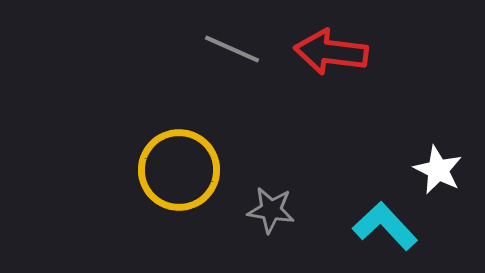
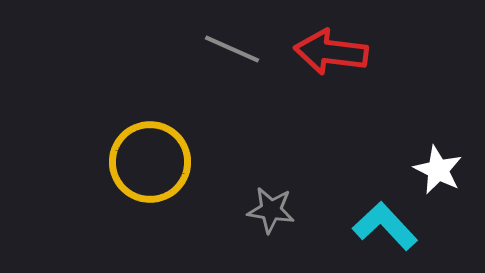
yellow circle: moved 29 px left, 8 px up
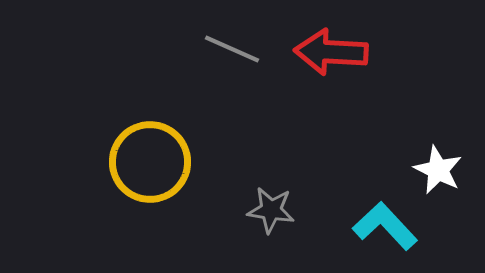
red arrow: rotated 4 degrees counterclockwise
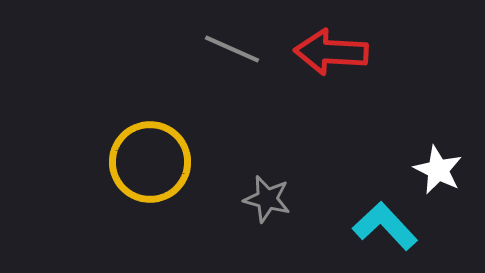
gray star: moved 4 px left, 11 px up; rotated 6 degrees clockwise
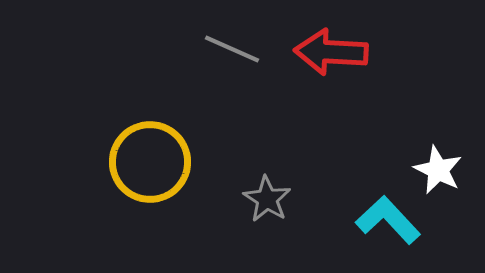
gray star: rotated 18 degrees clockwise
cyan L-shape: moved 3 px right, 6 px up
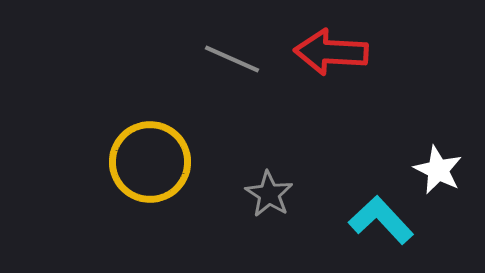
gray line: moved 10 px down
gray star: moved 2 px right, 5 px up
cyan L-shape: moved 7 px left
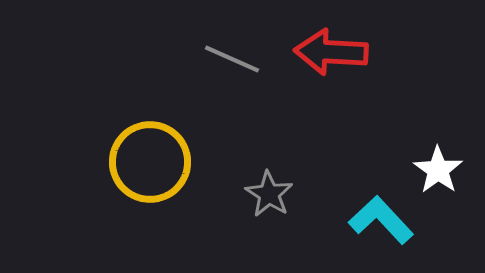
white star: rotated 9 degrees clockwise
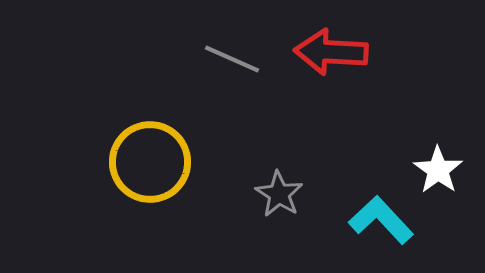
gray star: moved 10 px right
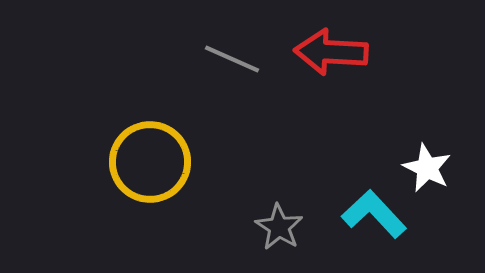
white star: moved 11 px left, 2 px up; rotated 9 degrees counterclockwise
gray star: moved 33 px down
cyan L-shape: moved 7 px left, 6 px up
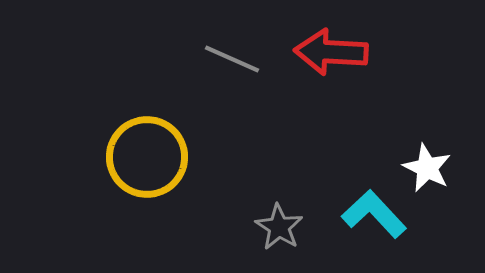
yellow circle: moved 3 px left, 5 px up
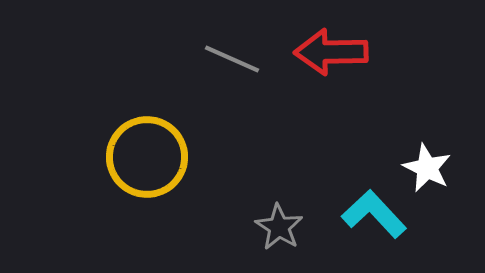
red arrow: rotated 4 degrees counterclockwise
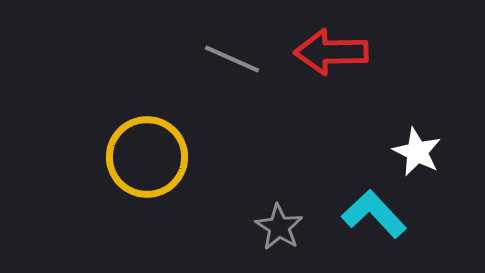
white star: moved 10 px left, 16 px up
